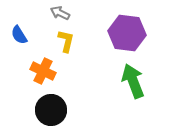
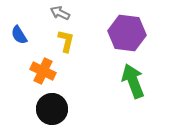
black circle: moved 1 px right, 1 px up
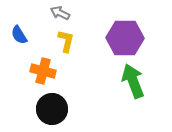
purple hexagon: moved 2 px left, 5 px down; rotated 6 degrees counterclockwise
orange cross: rotated 10 degrees counterclockwise
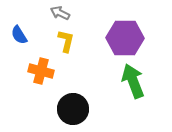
orange cross: moved 2 px left
black circle: moved 21 px right
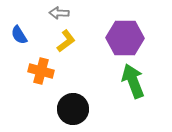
gray arrow: moved 1 px left; rotated 24 degrees counterclockwise
yellow L-shape: rotated 40 degrees clockwise
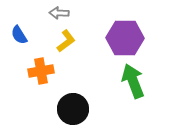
orange cross: rotated 25 degrees counterclockwise
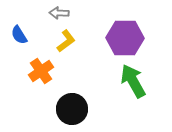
orange cross: rotated 25 degrees counterclockwise
green arrow: rotated 8 degrees counterclockwise
black circle: moved 1 px left
